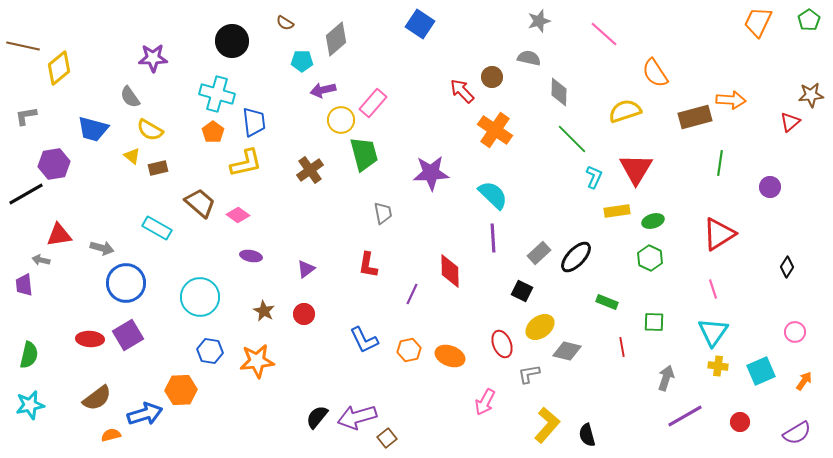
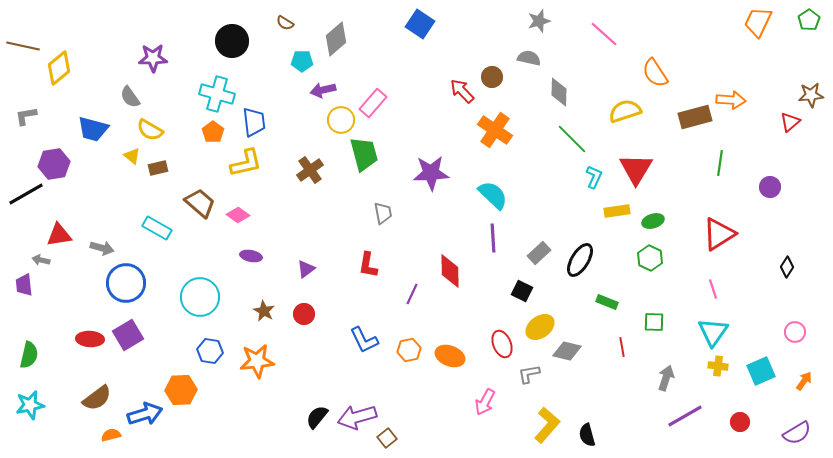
black ellipse at (576, 257): moved 4 px right, 3 px down; rotated 12 degrees counterclockwise
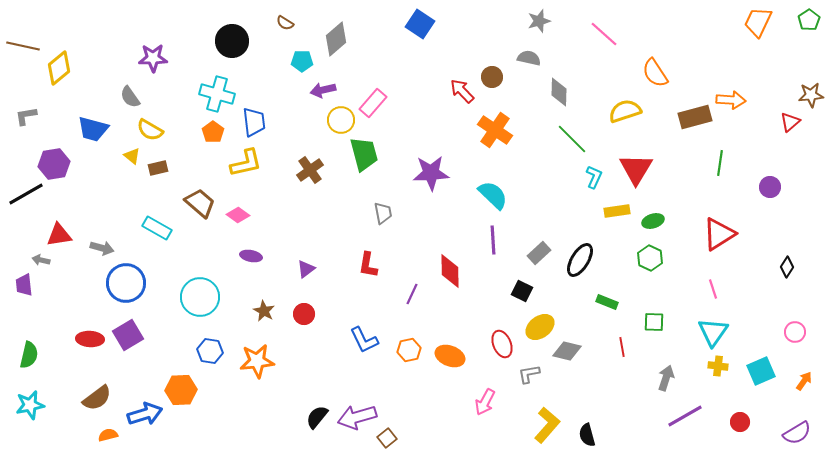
purple line at (493, 238): moved 2 px down
orange semicircle at (111, 435): moved 3 px left
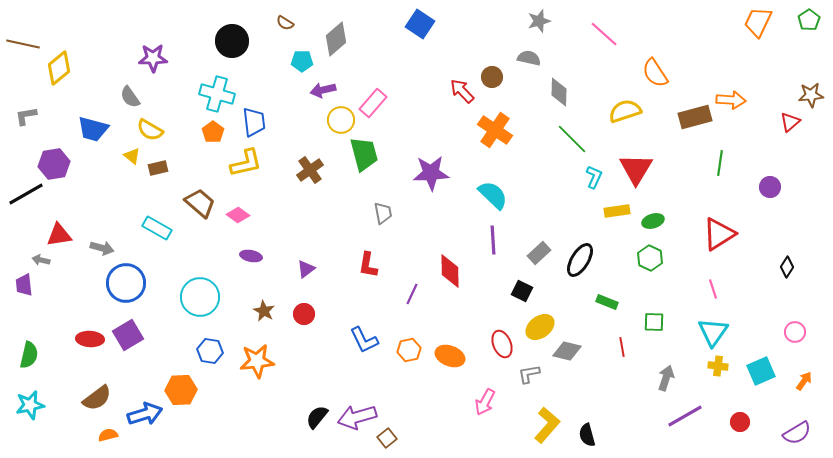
brown line at (23, 46): moved 2 px up
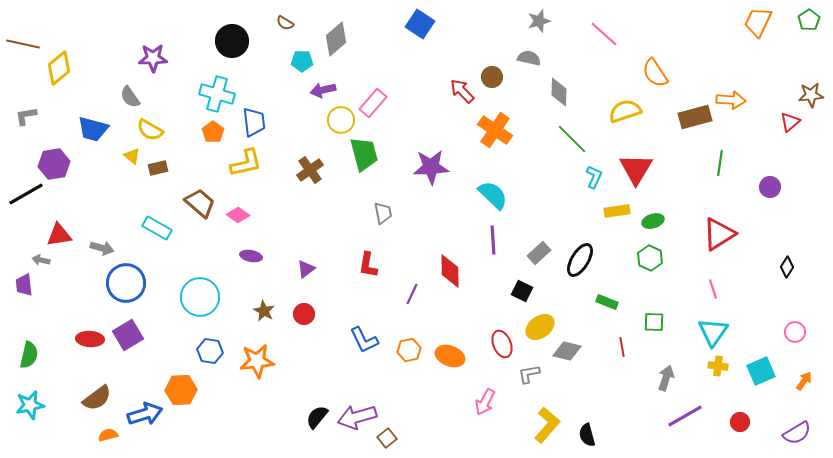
purple star at (431, 173): moved 6 px up
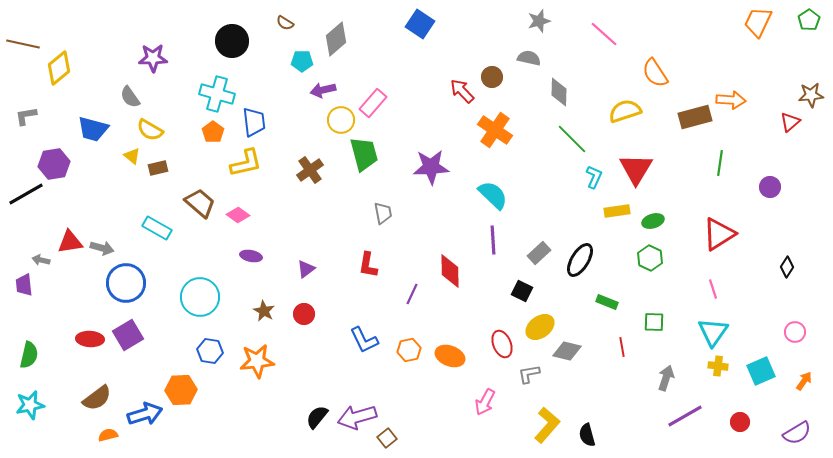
red triangle at (59, 235): moved 11 px right, 7 px down
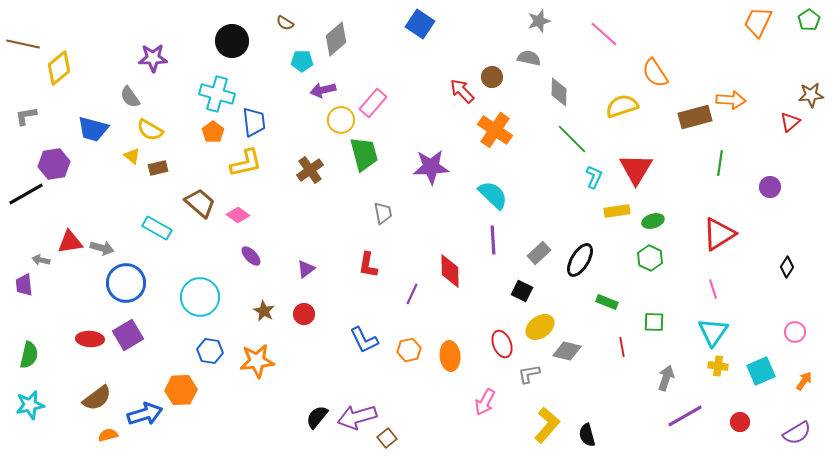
yellow semicircle at (625, 111): moved 3 px left, 5 px up
purple ellipse at (251, 256): rotated 35 degrees clockwise
orange ellipse at (450, 356): rotated 64 degrees clockwise
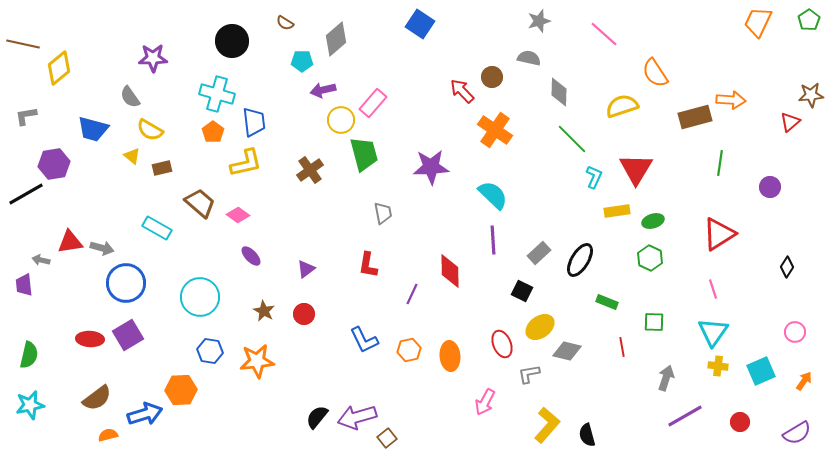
brown rectangle at (158, 168): moved 4 px right
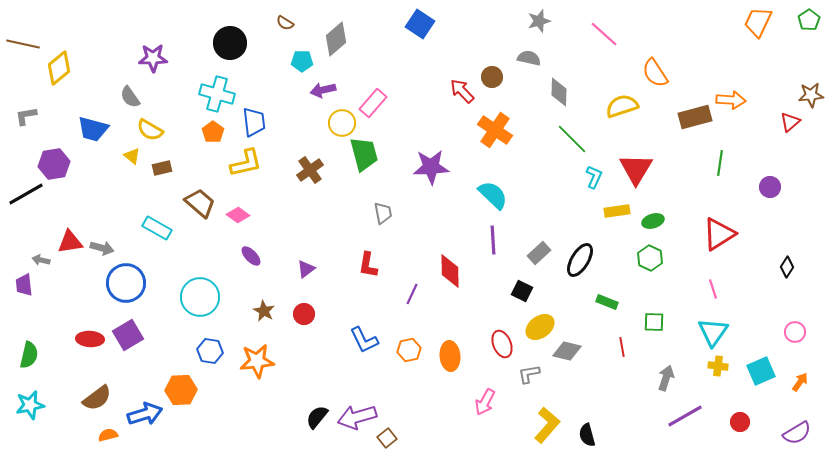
black circle at (232, 41): moved 2 px left, 2 px down
yellow circle at (341, 120): moved 1 px right, 3 px down
orange arrow at (804, 381): moved 4 px left, 1 px down
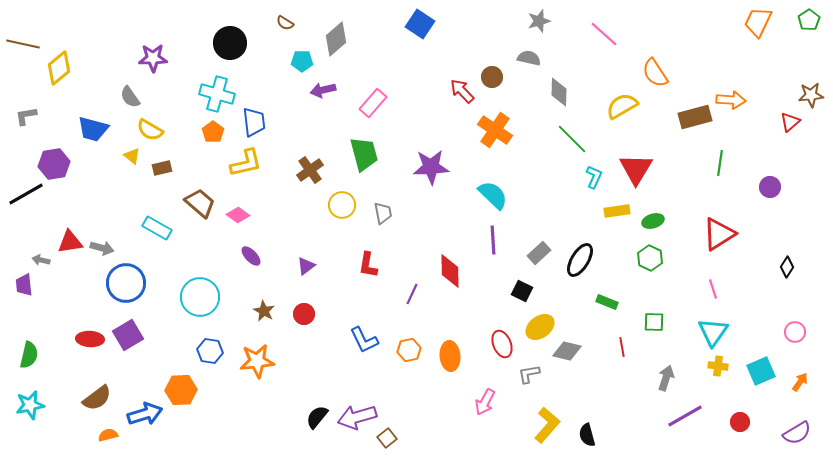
yellow semicircle at (622, 106): rotated 12 degrees counterclockwise
yellow circle at (342, 123): moved 82 px down
purple triangle at (306, 269): moved 3 px up
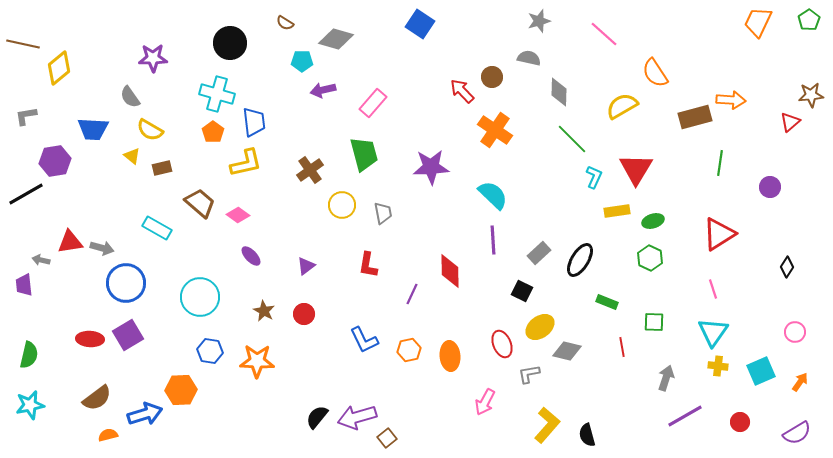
gray diamond at (336, 39): rotated 56 degrees clockwise
blue trapezoid at (93, 129): rotated 12 degrees counterclockwise
purple hexagon at (54, 164): moved 1 px right, 3 px up
orange star at (257, 361): rotated 8 degrees clockwise
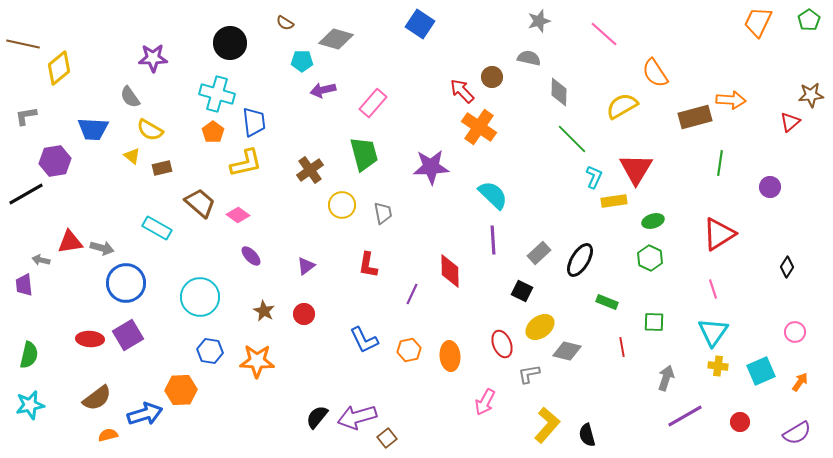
orange cross at (495, 130): moved 16 px left, 3 px up
yellow rectangle at (617, 211): moved 3 px left, 10 px up
